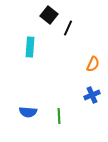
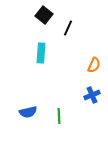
black square: moved 5 px left
cyan rectangle: moved 11 px right, 6 px down
orange semicircle: moved 1 px right, 1 px down
blue semicircle: rotated 18 degrees counterclockwise
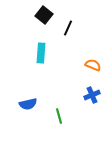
orange semicircle: moved 1 px left; rotated 91 degrees counterclockwise
blue semicircle: moved 8 px up
green line: rotated 14 degrees counterclockwise
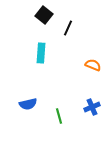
blue cross: moved 12 px down
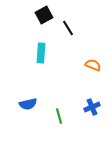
black square: rotated 24 degrees clockwise
black line: rotated 56 degrees counterclockwise
